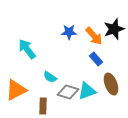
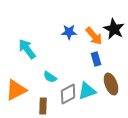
black star: rotated 25 degrees counterclockwise
blue rectangle: rotated 24 degrees clockwise
gray diamond: moved 2 px down; rotated 45 degrees counterclockwise
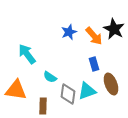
blue star: rotated 21 degrees counterclockwise
cyan arrow: moved 5 px down
blue rectangle: moved 2 px left, 5 px down
orange triangle: rotated 35 degrees clockwise
gray diamond: rotated 55 degrees counterclockwise
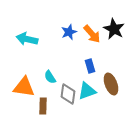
orange arrow: moved 2 px left, 2 px up
cyan arrow: moved 15 px up; rotated 40 degrees counterclockwise
blue rectangle: moved 4 px left, 2 px down
cyan semicircle: rotated 24 degrees clockwise
orange triangle: moved 8 px right, 3 px up
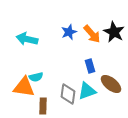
black star: moved 3 px down
cyan semicircle: moved 14 px left; rotated 72 degrees counterclockwise
brown ellipse: rotated 30 degrees counterclockwise
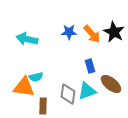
blue star: rotated 21 degrees clockwise
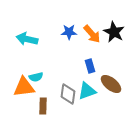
orange triangle: rotated 15 degrees counterclockwise
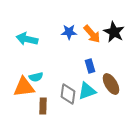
brown ellipse: rotated 20 degrees clockwise
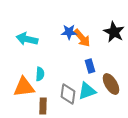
orange arrow: moved 10 px left, 4 px down
cyan semicircle: moved 4 px right, 3 px up; rotated 72 degrees counterclockwise
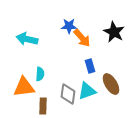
blue star: moved 6 px up
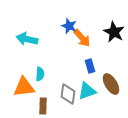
blue star: rotated 21 degrees clockwise
